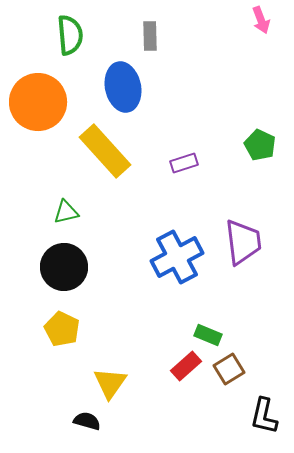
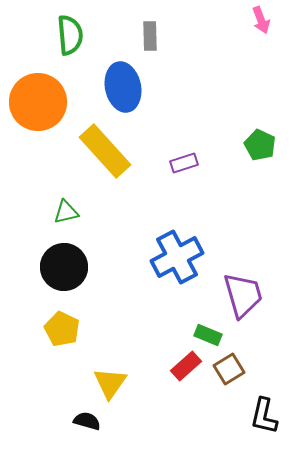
purple trapezoid: moved 53 px down; rotated 9 degrees counterclockwise
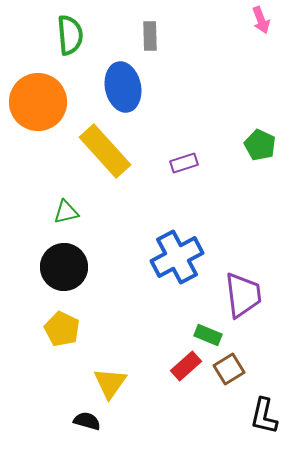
purple trapezoid: rotated 9 degrees clockwise
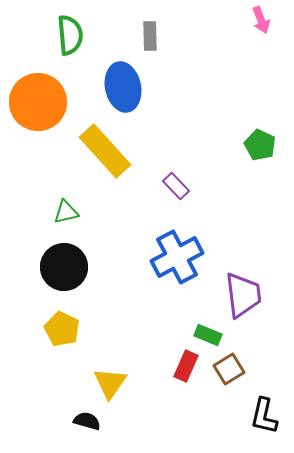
purple rectangle: moved 8 px left, 23 px down; rotated 64 degrees clockwise
red rectangle: rotated 24 degrees counterclockwise
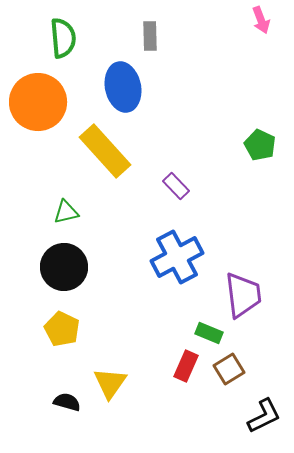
green semicircle: moved 7 px left, 3 px down
green rectangle: moved 1 px right, 2 px up
black L-shape: rotated 129 degrees counterclockwise
black semicircle: moved 20 px left, 19 px up
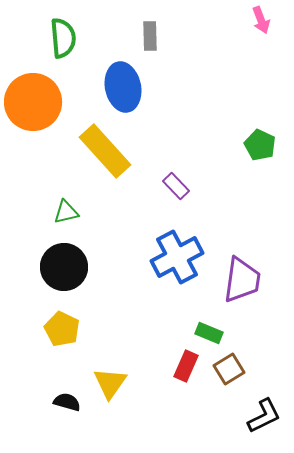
orange circle: moved 5 px left
purple trapezoid: moved 1 px left, 15 px up; rotated 15 degrees clockwise
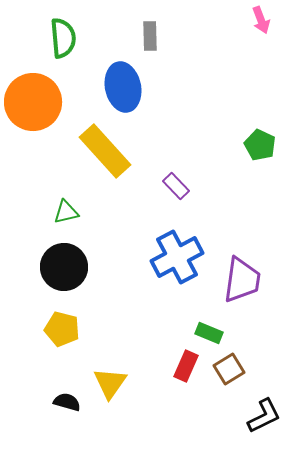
yellow pentagon: rotated 12 degrees counterclockwise
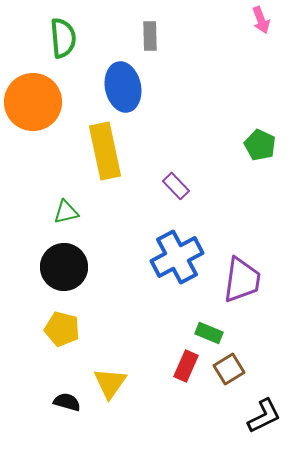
yellow rectangle: rotated 30 degrees clockwise
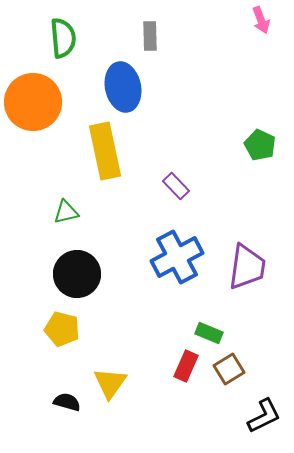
black circle: moved 13 px right, 7 px down
purple trapezoid: moved 5 px right, 13 px up
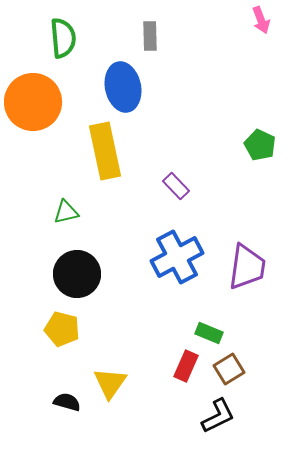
black L-shape: moved 46 px left
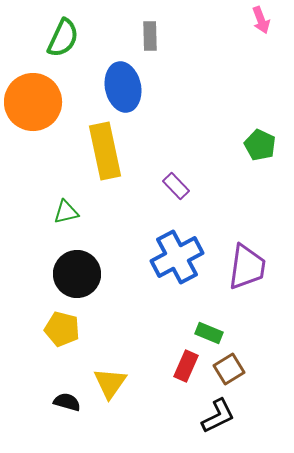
green semicircle: rotated 30 degrees clockwise
